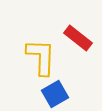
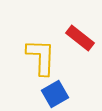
red rectangle: moved 2 px right
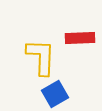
red rectangle: rotated 40 degrees counterclockwise
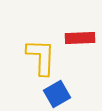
blue square: moved 2 px right
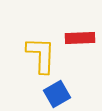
yellow L-shape: moved 2 px up
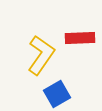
yellow L-shape: rotated 33 degrees clockwise
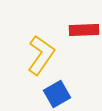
red rectangle: moved 4 px right, 8 px up
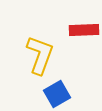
yellow L-shape: moved 1 px left; rotated 15 degrees counterclockwise
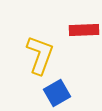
blue square: moved 1 px up
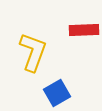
yellow L-shape: moved 7 px left, 3 px up
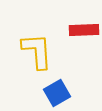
yellow L-shape: moved 4 px right, 1 px up; rotated 24 degrees counterclockwise
